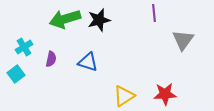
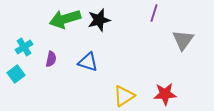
purple line: rotated 24 degrees clockwise
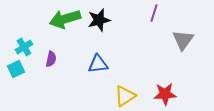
blue triangle: moved 10 px right, 2 px down; rotated 25 degrees counterclockwise
cyan square: moved 5 px up; rotated 12 degrees clockwise
yellow triangle: moved 1 px right
